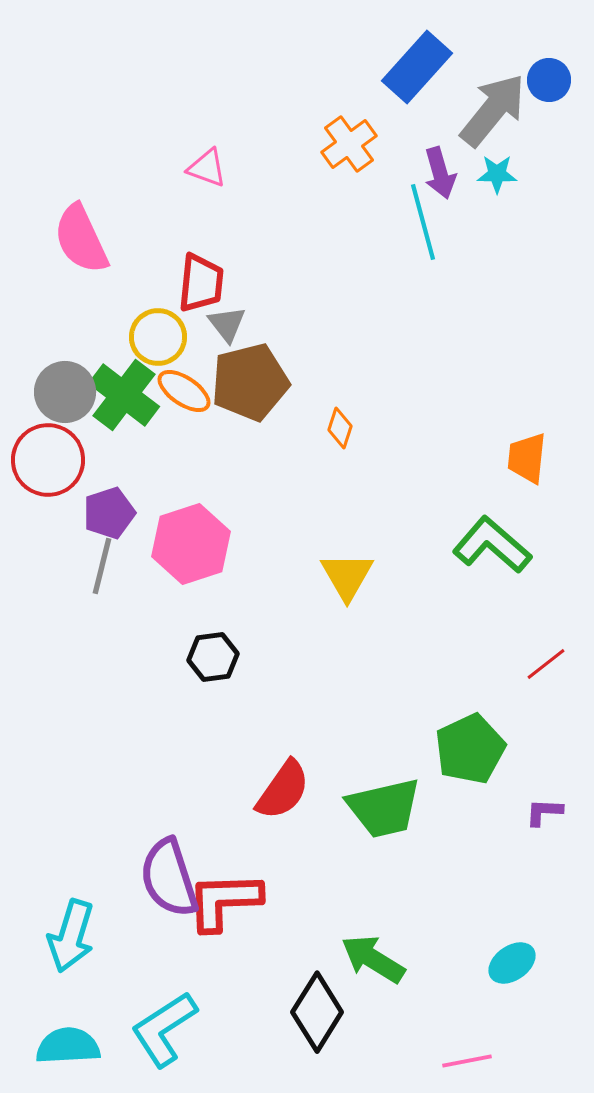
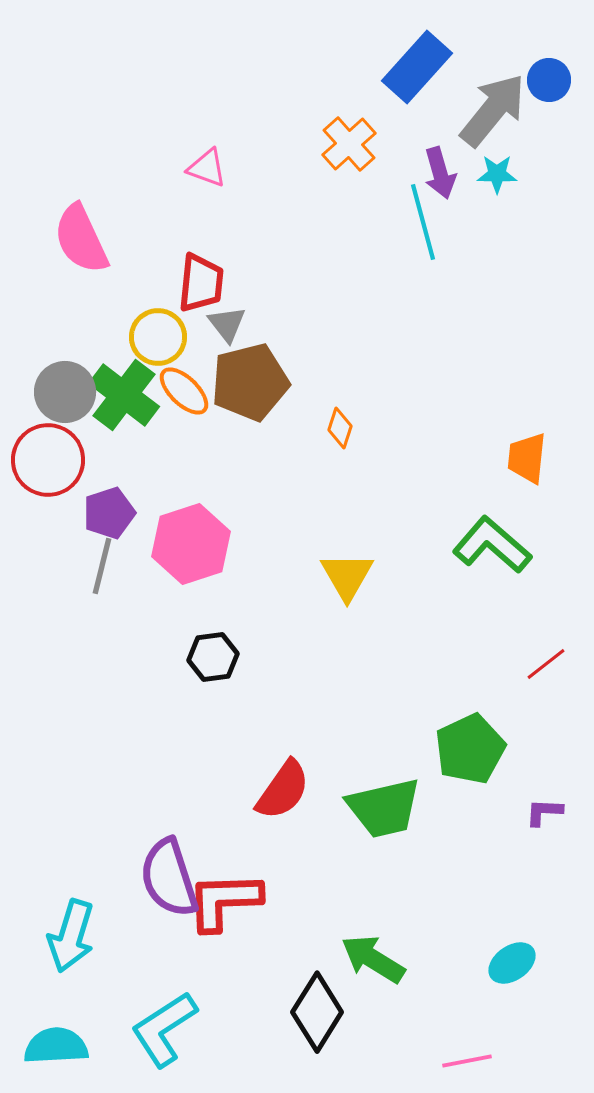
orange cross: rotated 6 degrees counterclockwise
orange ellipse: rotated 10 degrees clockwise
cyan semicircle: moved 12 px left
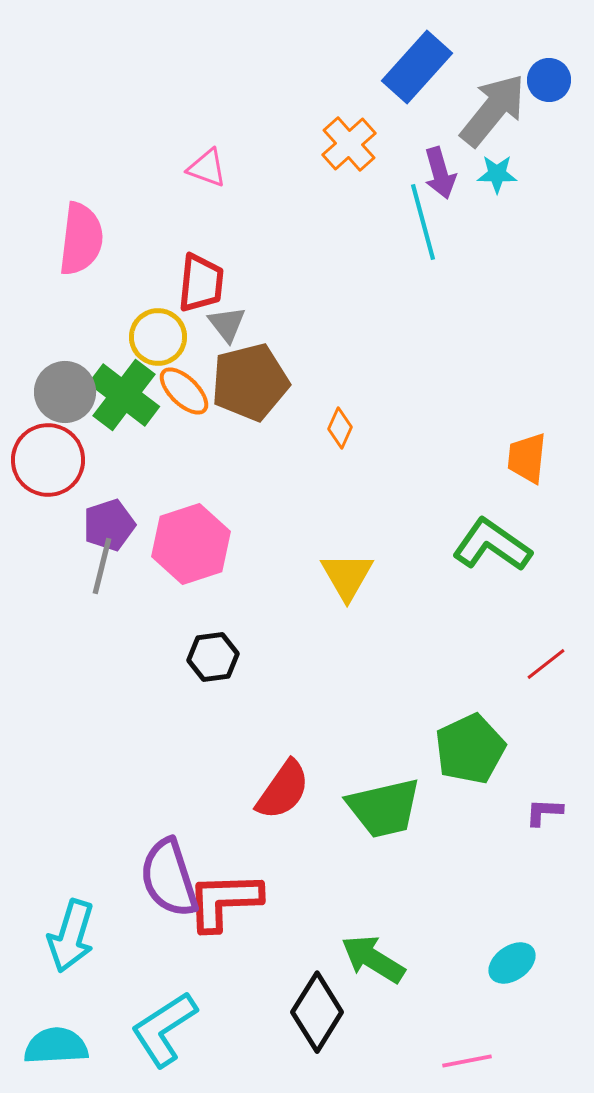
pink semicircle: rotated 148 degrees counterclockwise
orange diamond: rotated 6 degrees clockwise
purple pentagon: moved 12 px down
green L-shape: rotated 6 degrees counterclockwise
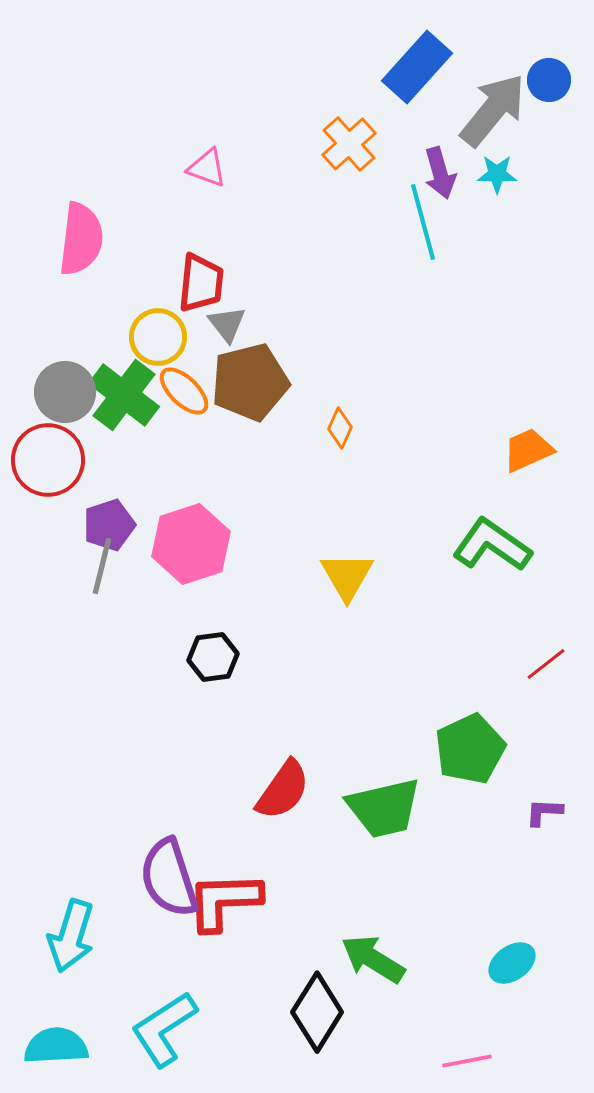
orange trapezoid: moved 1 px right, 8 px up; rotated 60 degrees clockwise
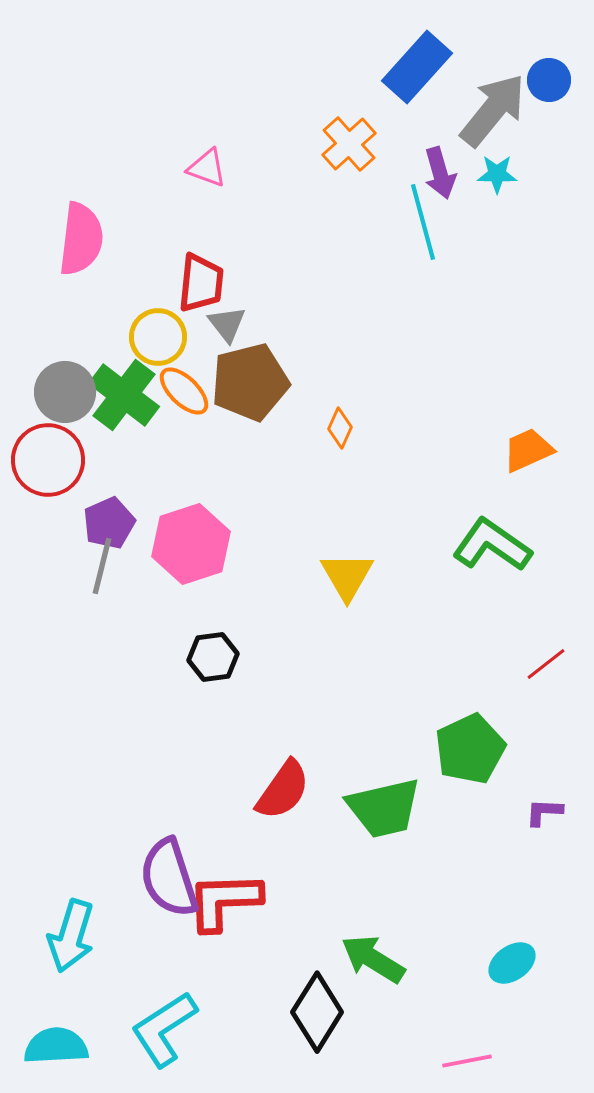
purple pentagon: moved 2 px up; rotated 6 degrees counterclockwise
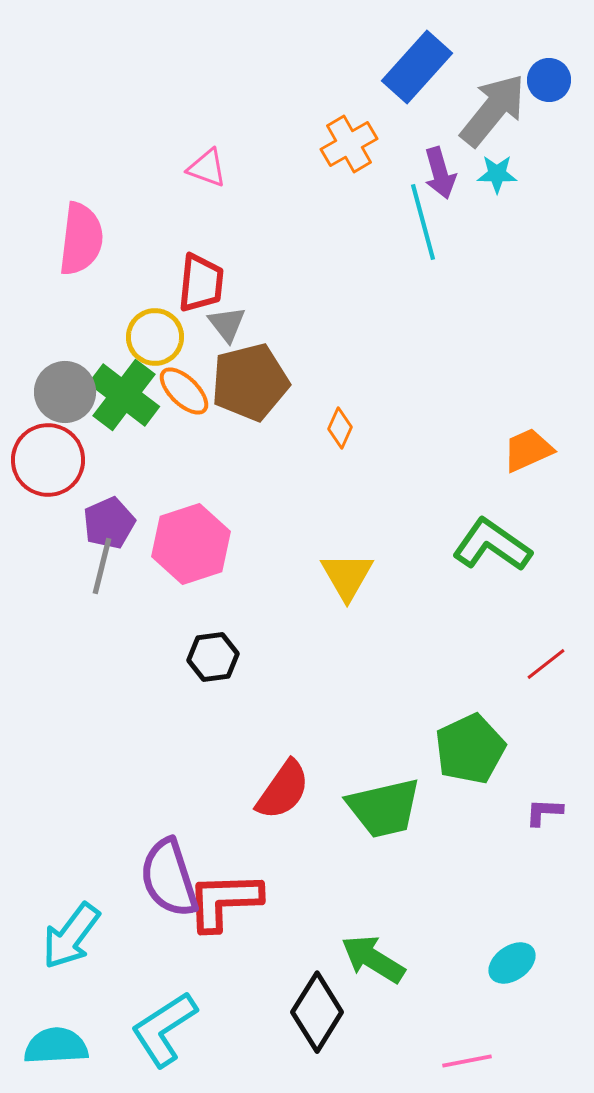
orange cross: rotated 12 degrees clockwise
yellow circle: moved 3 px left
cyan arrow: rotated 20 degrees clockwise
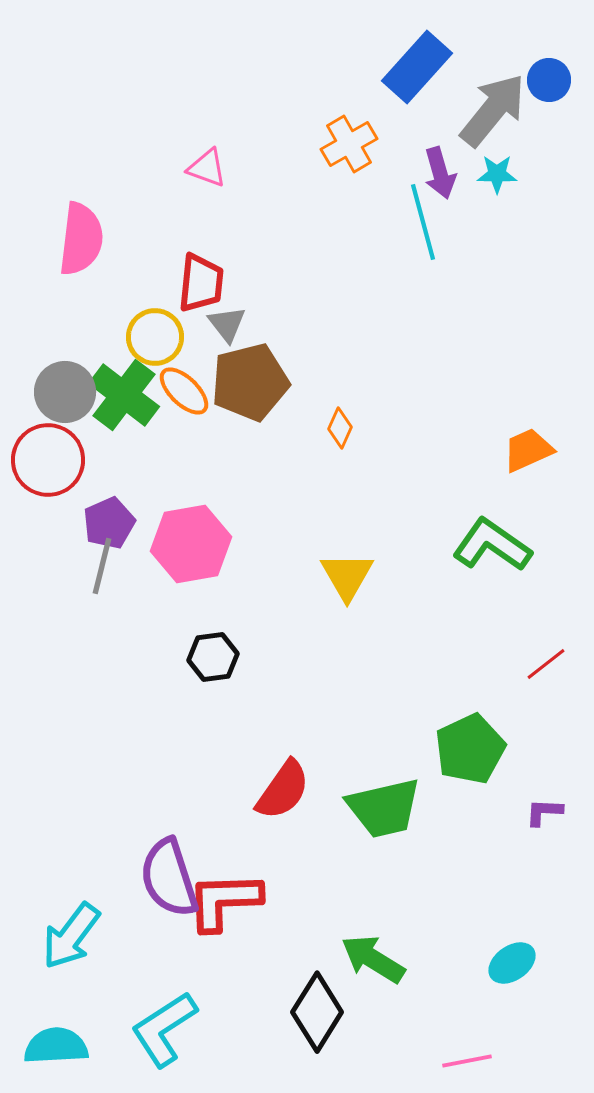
pink hexagon: rotated 8 degrees clockwise
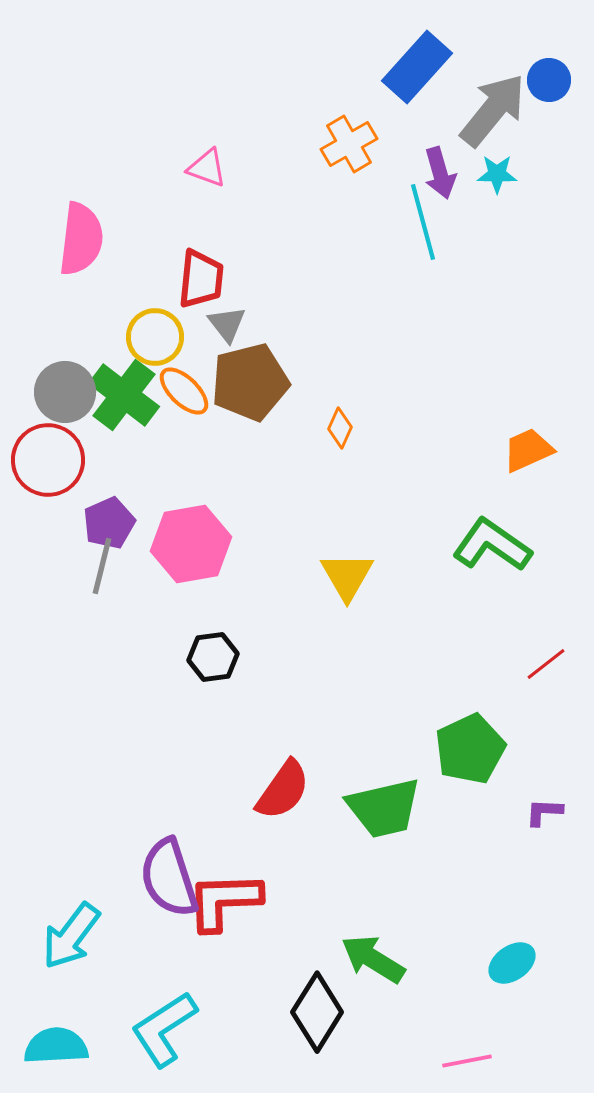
red trapezoid: moved 4 px up
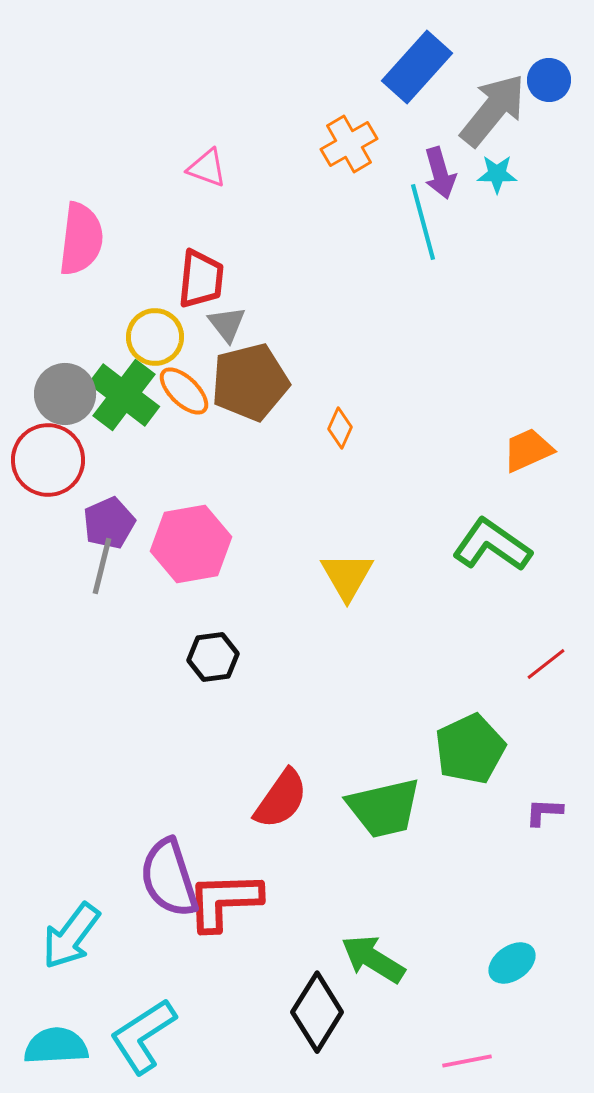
gray circle: moved 2 px down
red semicircle: moved 2 px left, 9 px down
cyan L-shape: moved 21 px left, 7 px down
